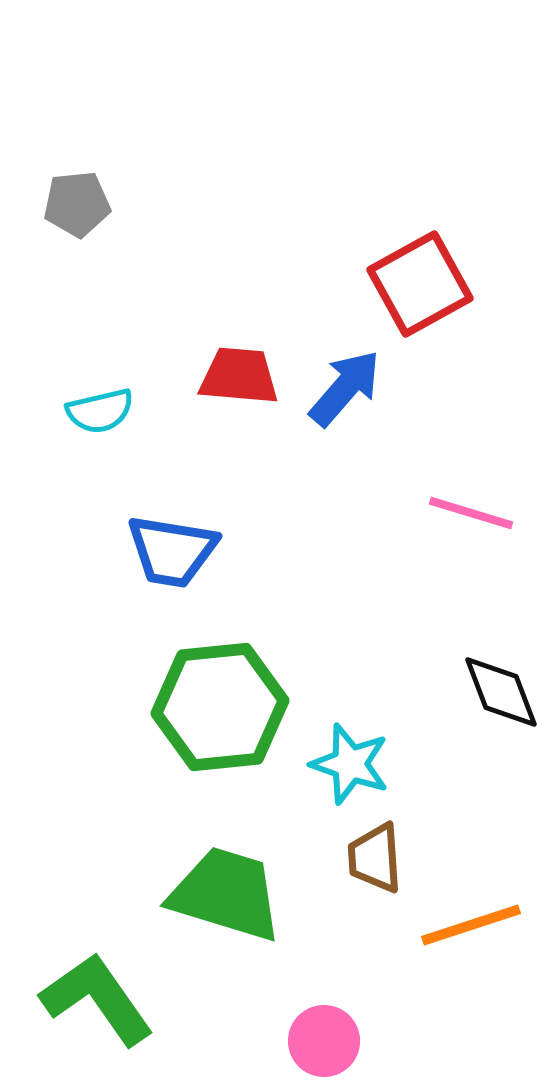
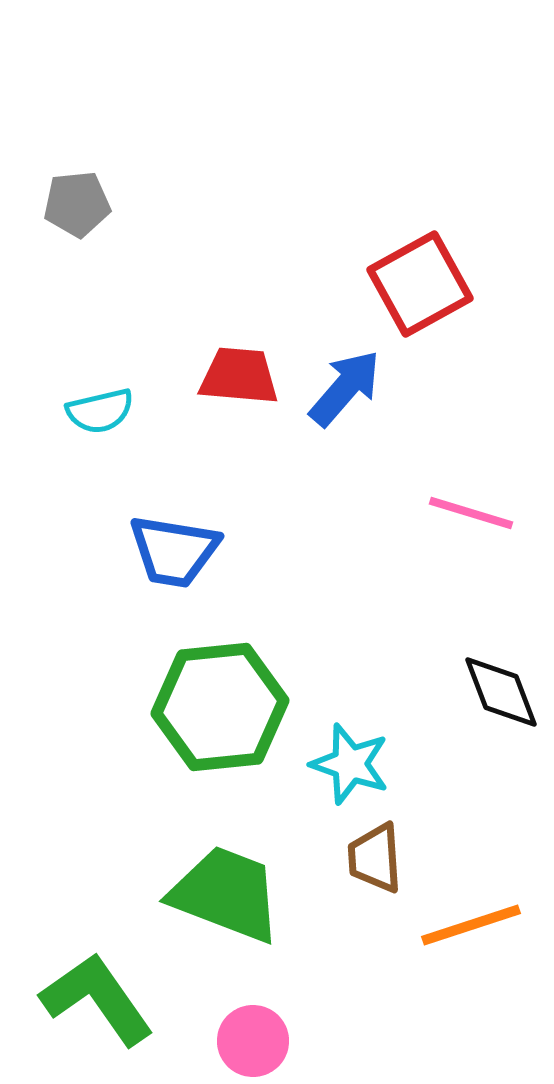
blue trapezoid: moved 2 px right
green trapezoid: rotated 4 degrees clockwise
pink circle: moved 71 px left
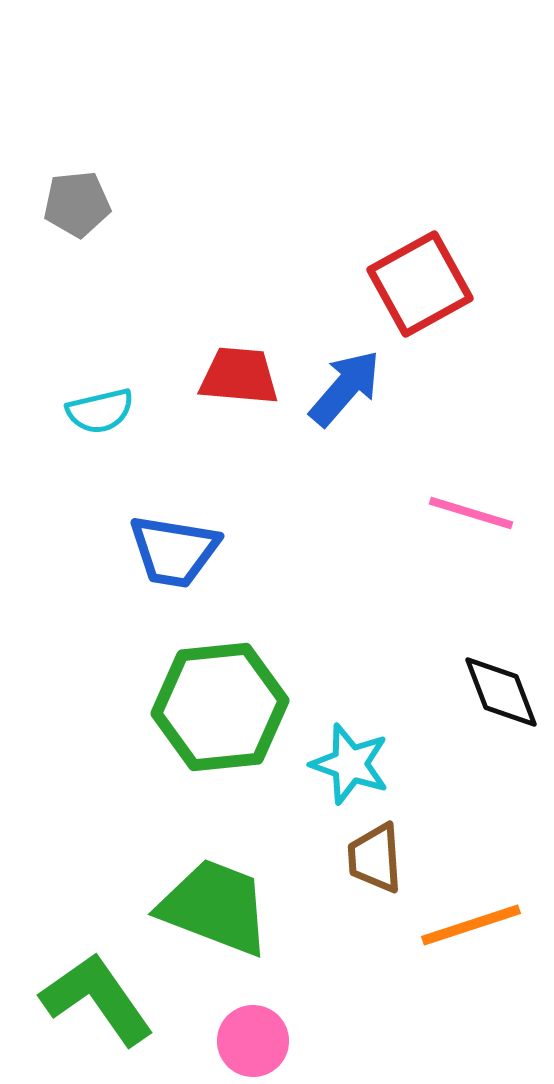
green trapezoid: moved 11 px left, 13 px down
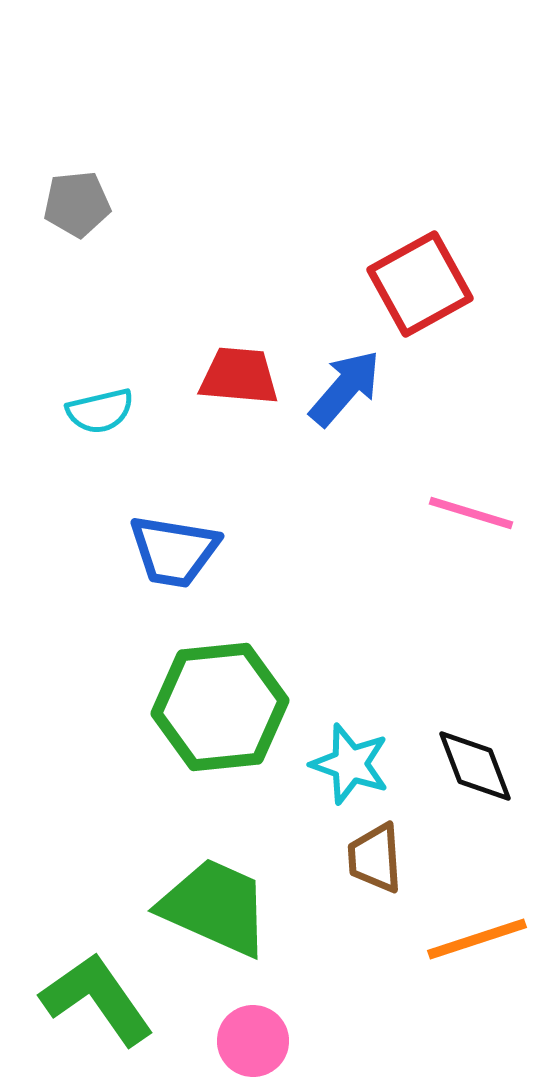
black diamond: moved 26 px left, 74 px down
green trapezoid: rotated 3 degrees clockwise
orange line: moved 6 px right, 14 px down
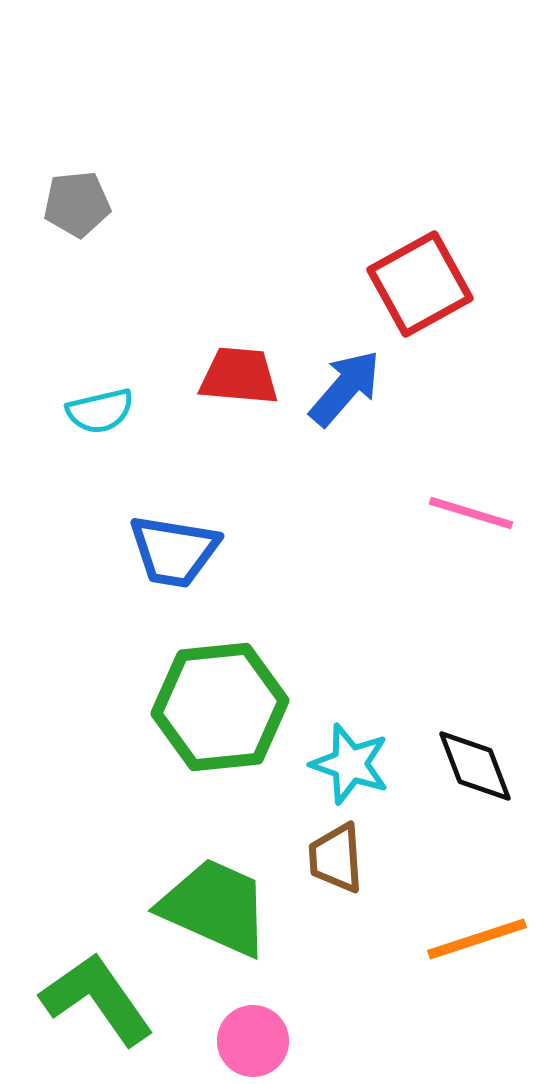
brown trapezoid: moved 39 px left
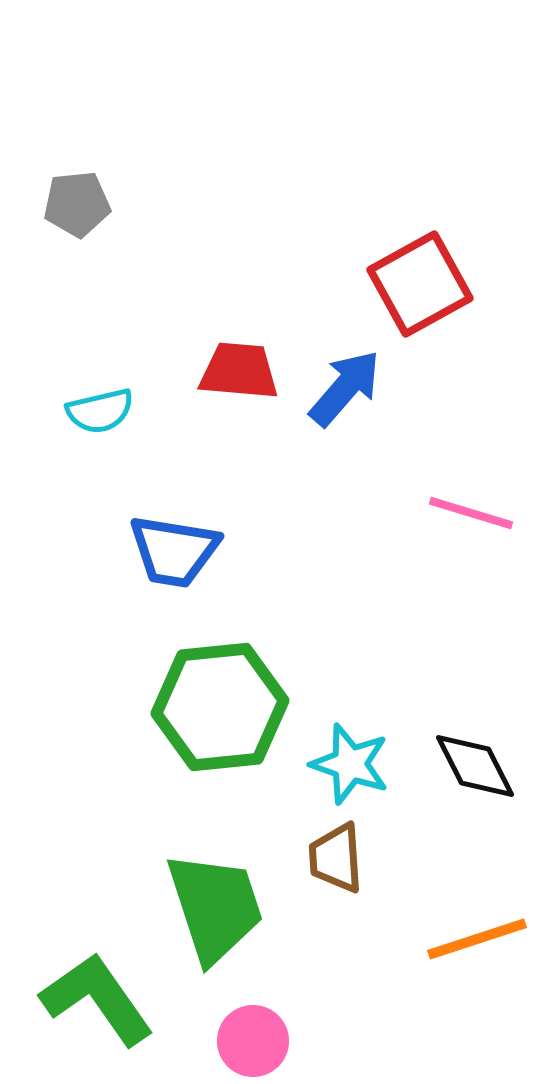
red trapezoid: moved 5 px up
black diamond: rotated 6 degrees counterclockwise
green trapezoid: rotated 48 degrees clockwise
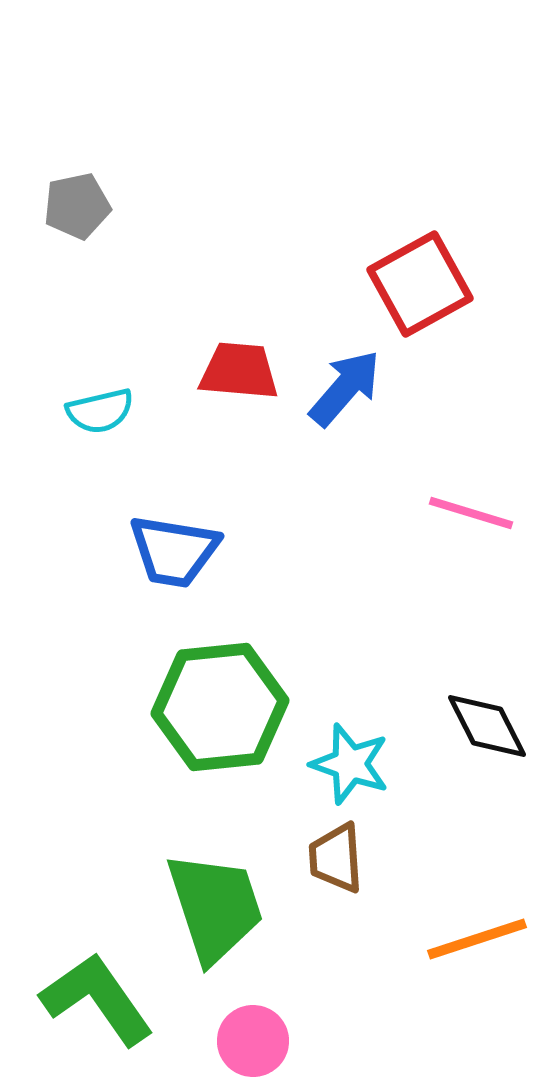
gray pentagon: moved 2 px down; rotated 6 degrees counterclockwise
black diamond: moved 12 px right, 40 px up
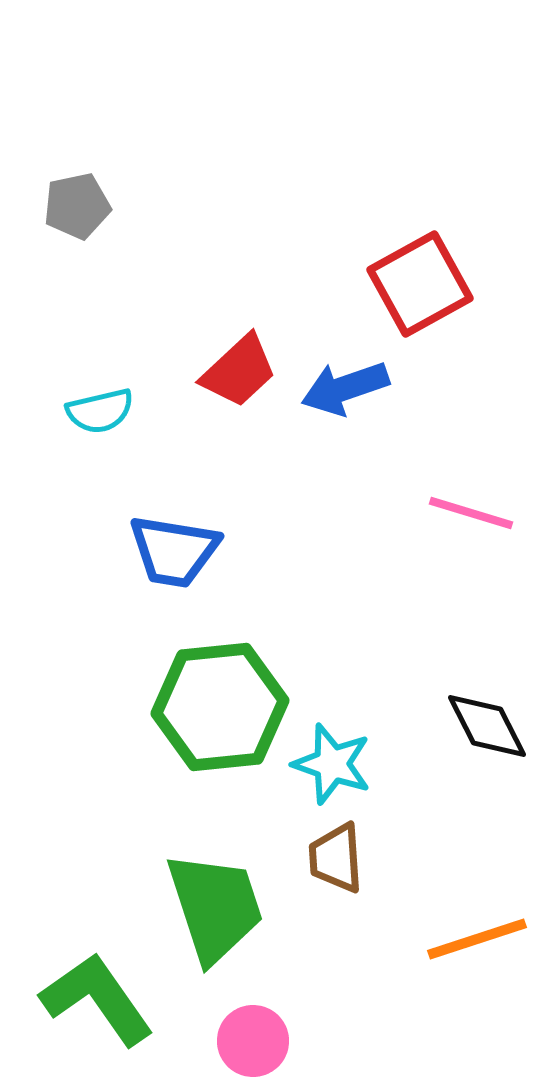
red trapezoid: rotated 132 degrees clockwise
blue arrow: rotated 150 degrees counterclockwise
cyan star: moved 18 px left
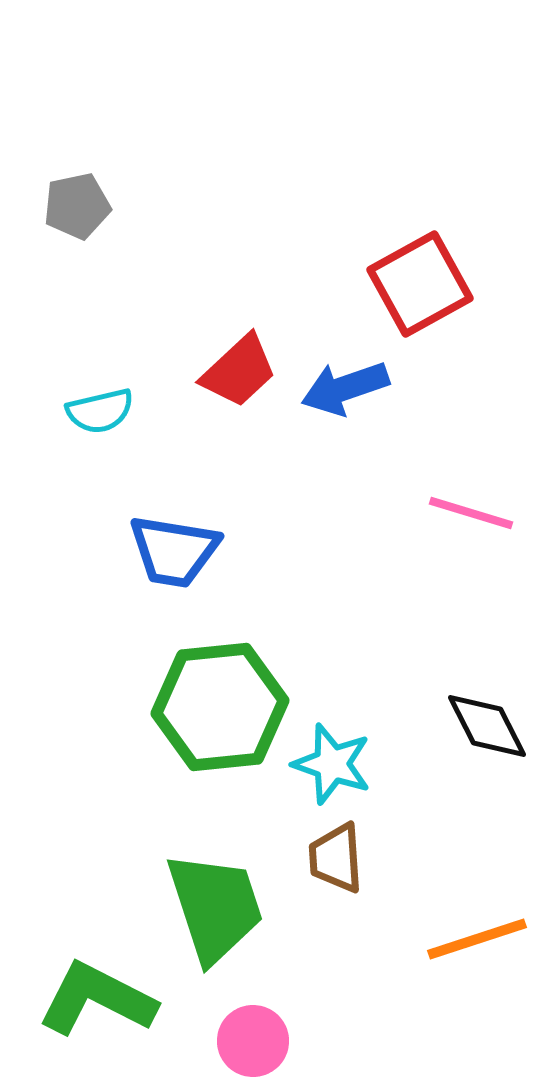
green L-shape: rotated 28 degrees counterclockwise
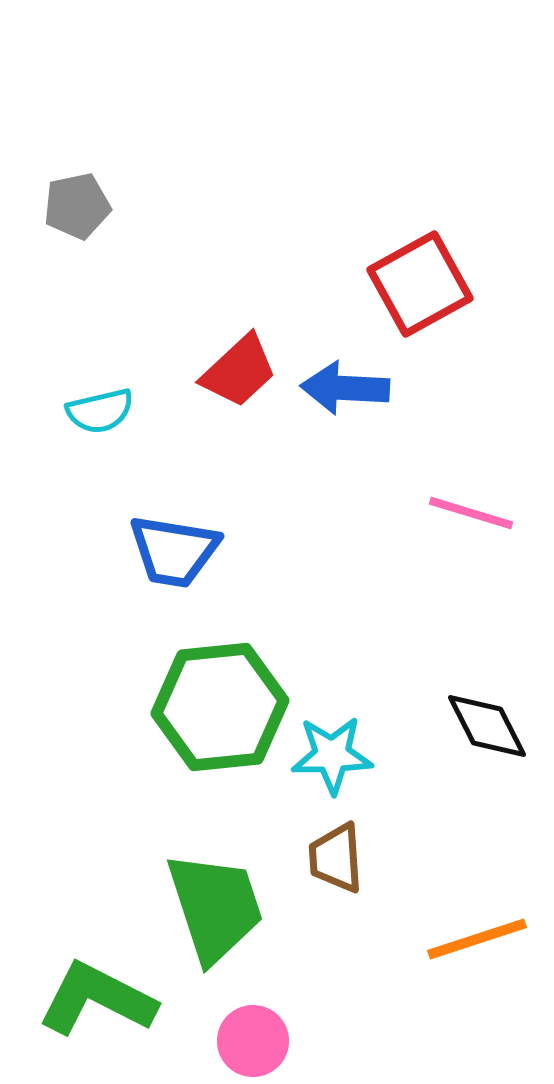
blue arrow: rotated 22 degrees clockwise
cyan star: moved 9 px up; rotated 20 degrees counterclockwise
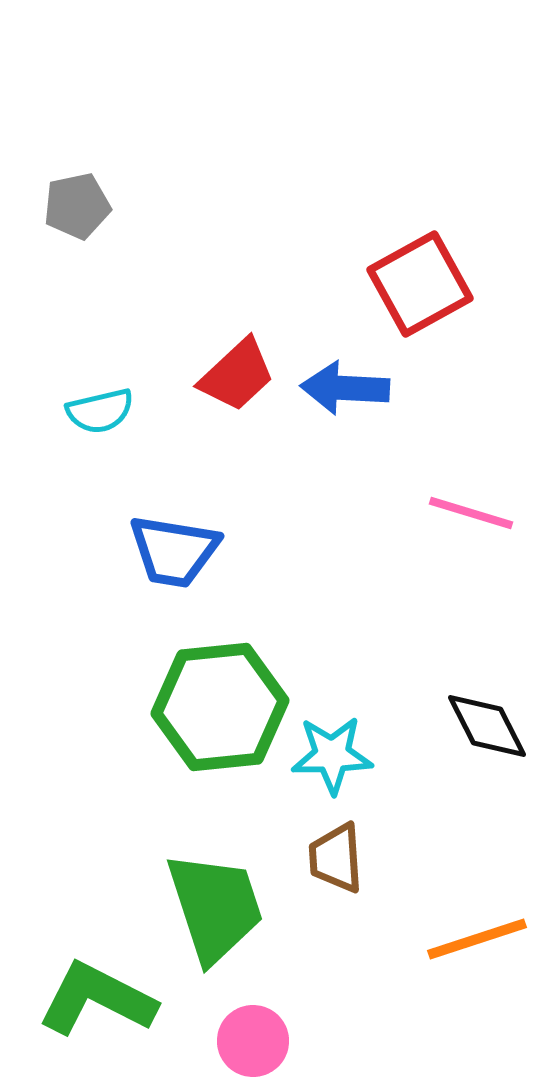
red trapezoid: moved 2 px left, 4 px down
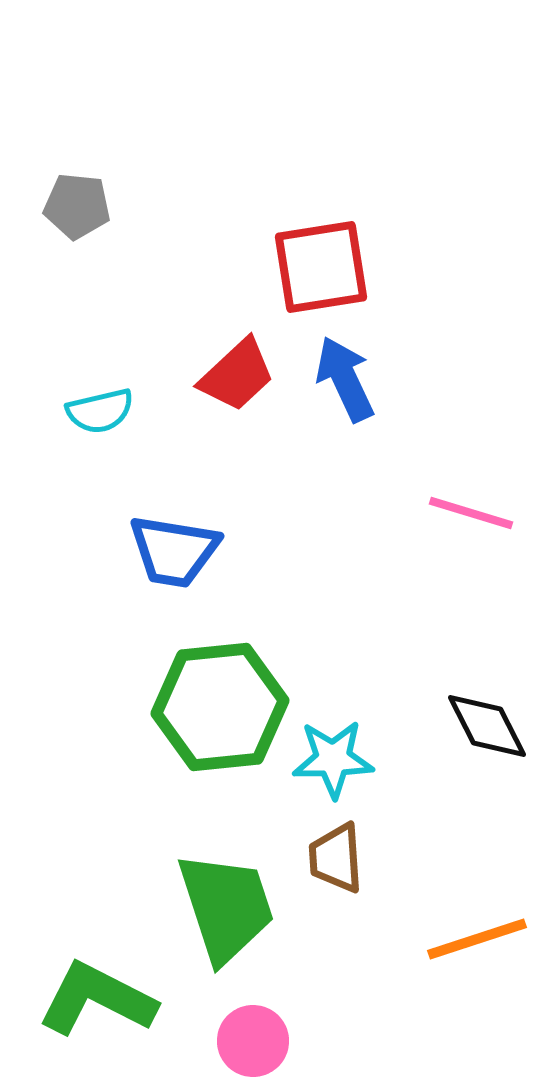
gray pentagon: rotated 18 degrees clockwise
red square: moved 99 px left, 17 px up; rotated 20 degrees clockwise
blue arrow: moved 9 px up; rotated 62 degrees clockwise
cyan star: moved 1 px right, 4 px down
green trapezoid: moved 11 px right
